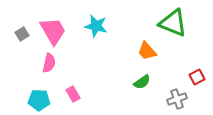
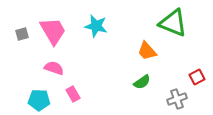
gray square: rotated 16 degrees clockwise
pink semicircle: moved 5 px right, 5 px down; rotated 84 degrees counterclockwise
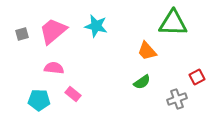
green triangle: rotated 20 degrees counterclockwise
pink trapezoid: rotated 100 degrees counterclockwise
pink semicircle: rotated 12 degrees counterclockwise
pink rectangle: rotated 21 degrees counterclockwise
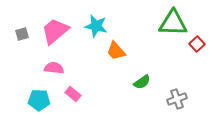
pink trapezoid: moved 2 px right
orange trapezoid: moved 31 px left
red square: moved 33 px up; rotated 14 degrees counterclockwise
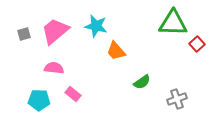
gray square: moved 2 px right
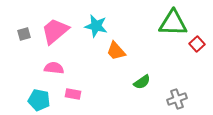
pink rectangle: rotated 28 degrees counterclockwise
cyan pentagon: rotated 10 degrees clockwise
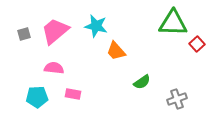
cyan pentagon: moved 2 px left, 3 px up; rotated 15 degrees counterclockwise
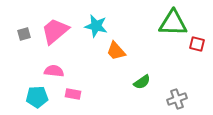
red square: rotated 35 degrees counterclockwise
pink semicircle: moved 3 px down
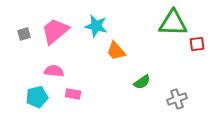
red square: rotated 21 degrees counterclockwise
cyan pentagon: rotated 10 degrees counterclockwise
